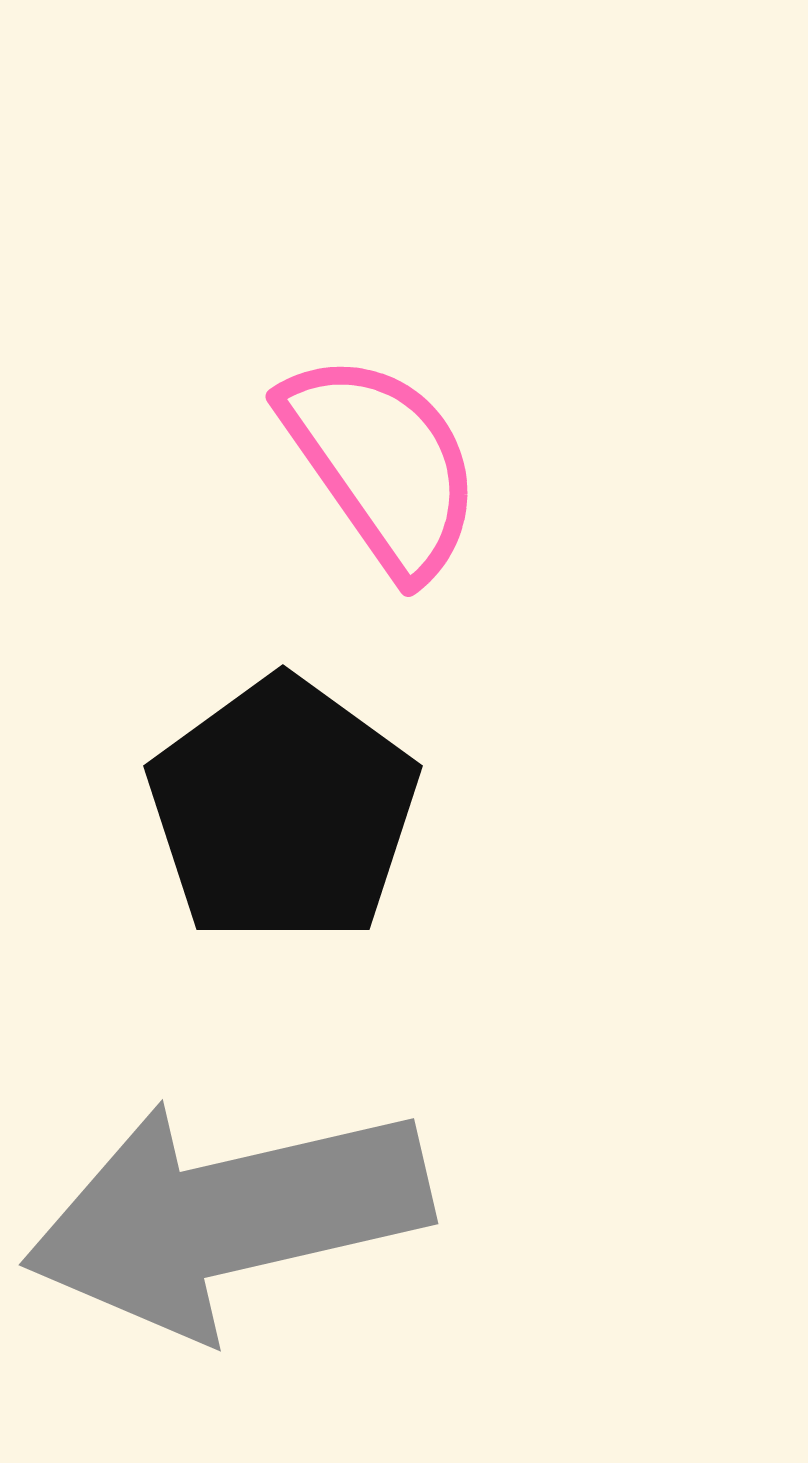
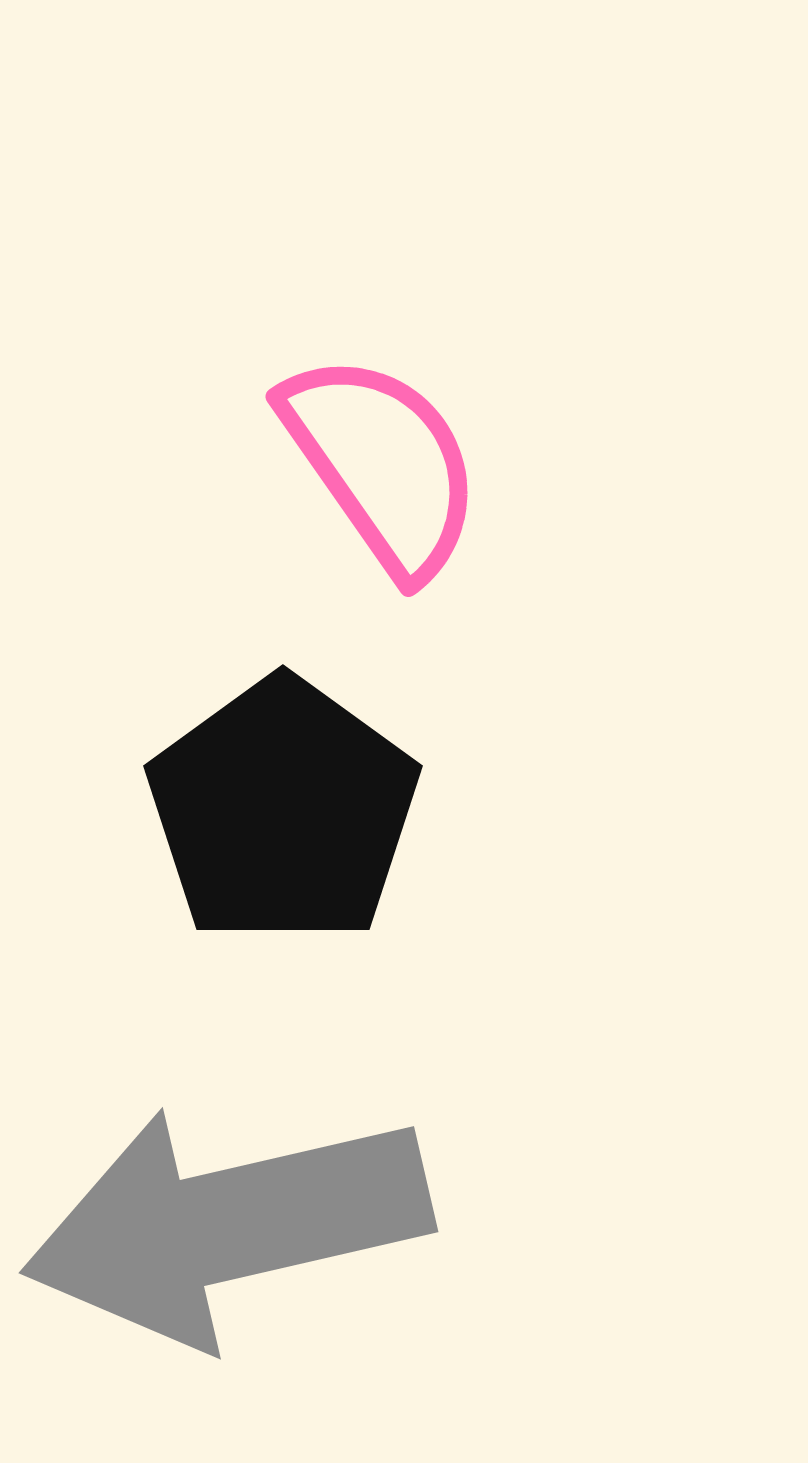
gray arrow: moved 8 px down
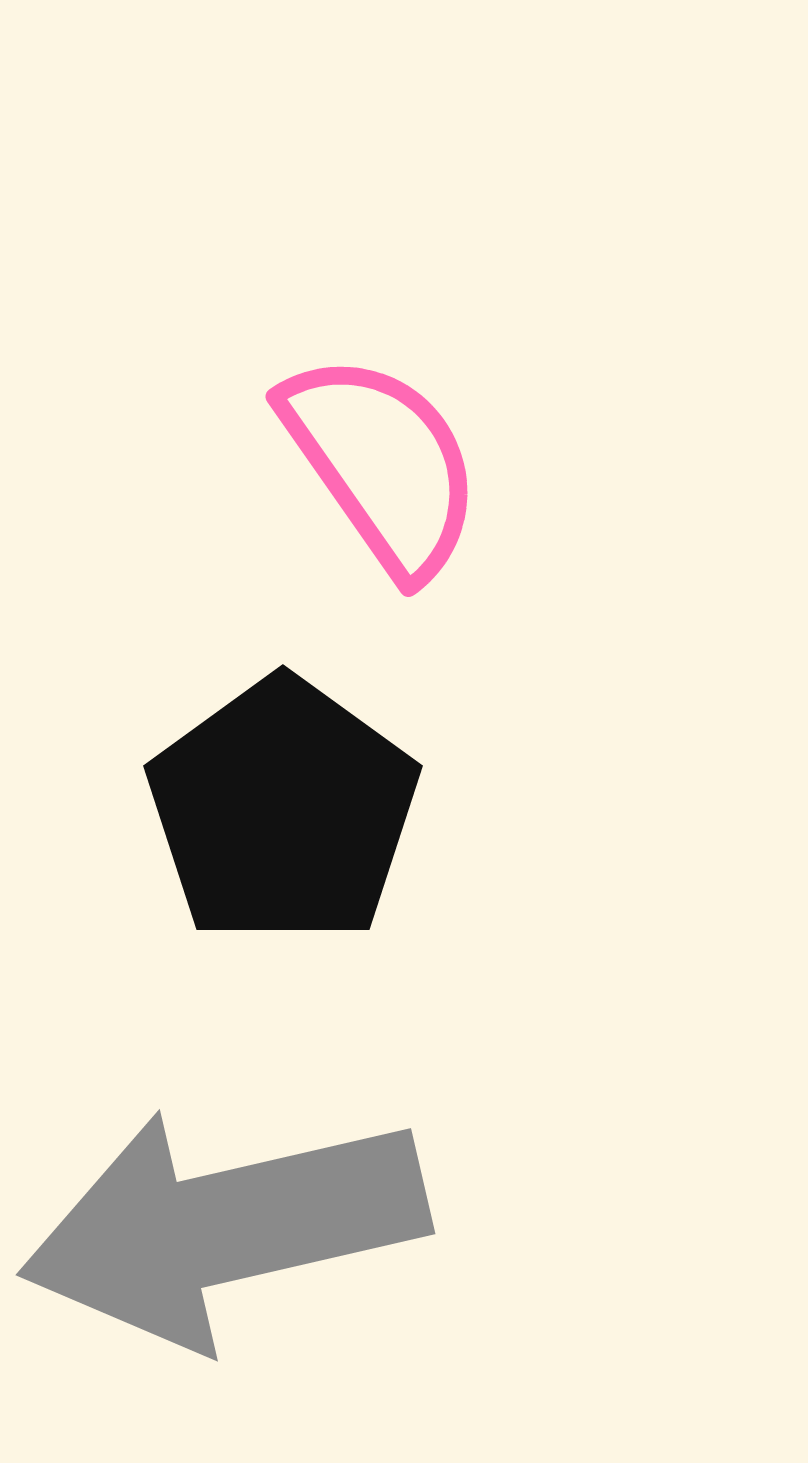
gray arrow: moved 3 px left, 2 px down
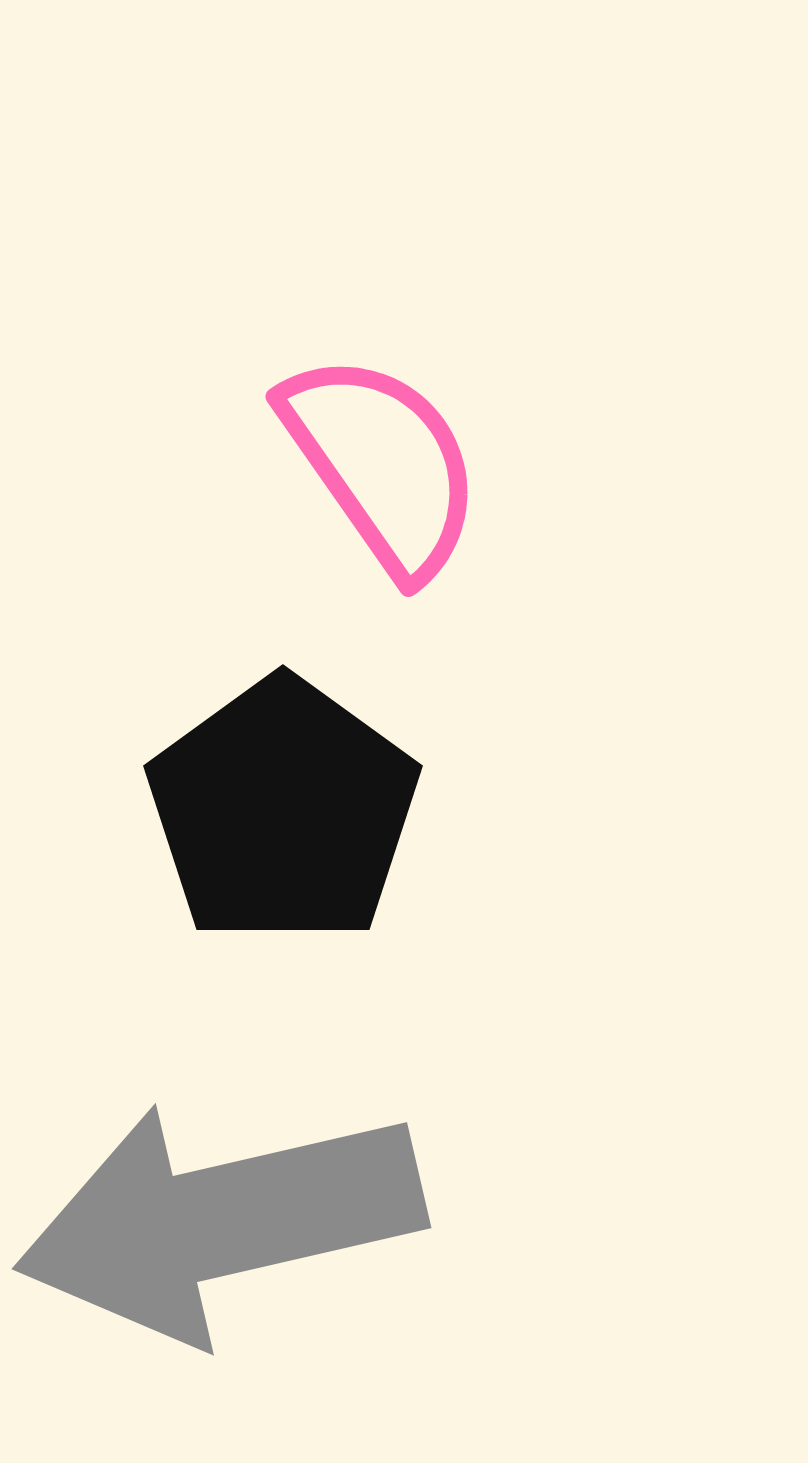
gray arrow: moved 4 px left, 6 px up
